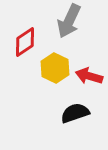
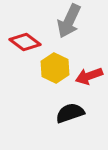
red diamond: rotated 72 degrees clockwise
red arrow: rotated 36 degrees counterclockwise
black semicircle: moved 5 px left
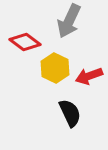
black semicircle: rotated 84 degrees clockwise
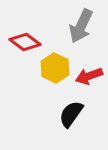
gray arrow: moved 12 px right, 5 px down
black semicircle: moved 1 px right, 1 px down; rotated 120 degrees counterclockwise
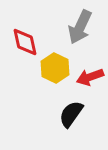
gray arrow: moved 1 px left, 1 px down
red diamond: rotated 40 degrees clockwise
red arrow: moved 1 px right, 1 px down
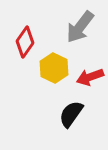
gray arrow: rotated 12 degrees clockwise
red diamond: rotated 48 degrees clockwise
yellow hexagon: moved 1 px left
